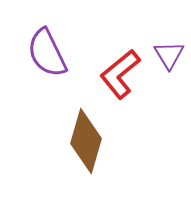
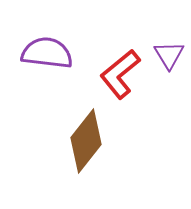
purple semicircle: rotated 123 degrees clockwise
brown diamond: rotated 22 degrees clockwise
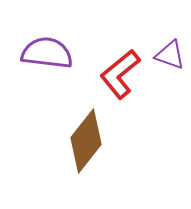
purple triangle: moved 1 px right; rotated 40 degrees counterclockwise
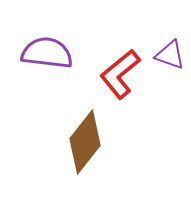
brown diamond: moved 1 px left, 1 px down
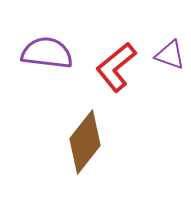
red L-shape: moved 4 px left, 7 px up
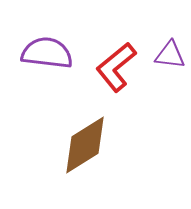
purple triangle: rotated 12 degrees counterclockwise
brown diamond: moved 3 px down; rotated 20 degrees clockwise
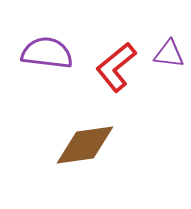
purple triangle: moved 1 px left, 1 px up
brown diamond: rotated 24 degrees clockwise
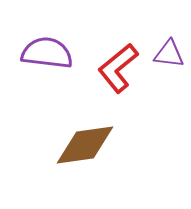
red L-shape: moved 2 px right, 1 px down
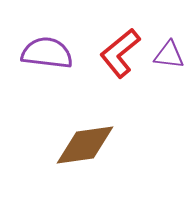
purple triangle: moved 1 px down
red L-shape: moved 2 px right, 15 px up
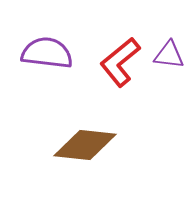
red L-shape: moved 9 px down
brown diamond: rotated 14 degrees clockwise
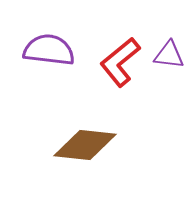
purple semicircle: moved 2 px right, 3 px up
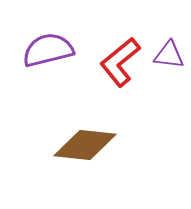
purple semicircle: moved 1 px left; rotated 21 degrees counterclockwise
